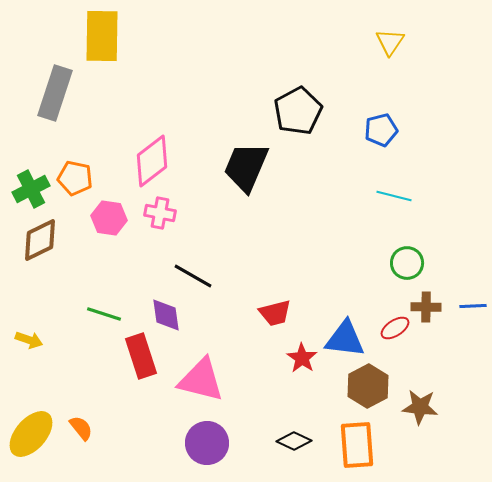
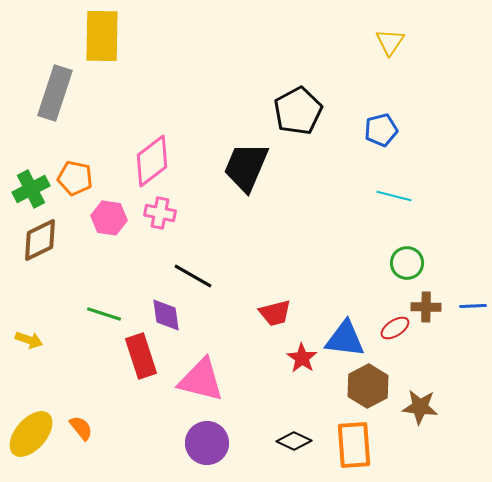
orange rectangle: moved 3 px left
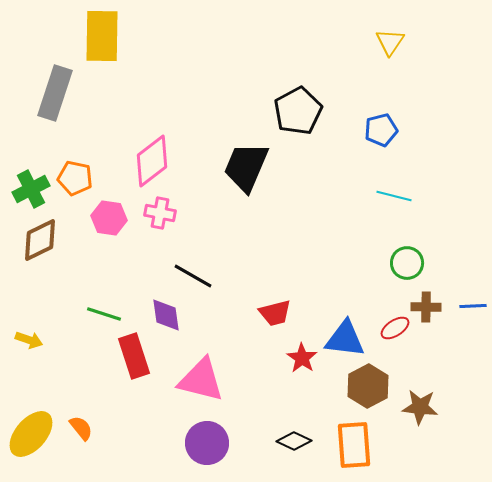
red rectangle: moved 7 px left
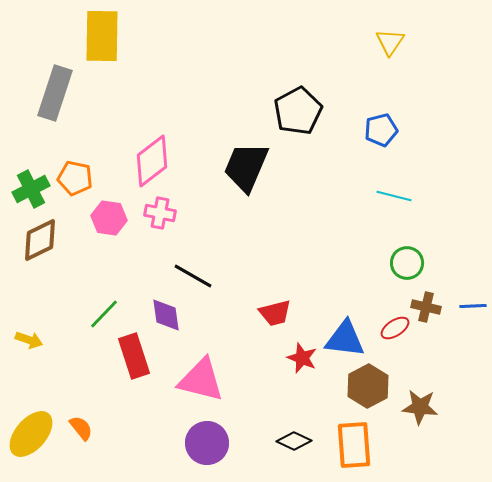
brown cross: rotated 12 degrees clockwise
green line: rotated 64 degrees counterclockwise
red star: rotated 12 degrees counterclockwise
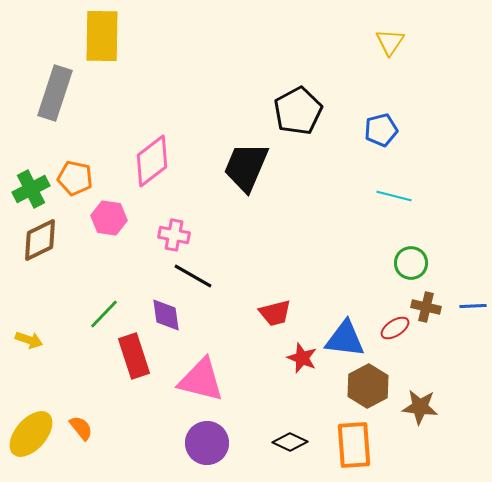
pink cross: moved 14 px right, 22 px down
green circle: moved 4 px right
black diamond: moved 4 px left, 1 px down
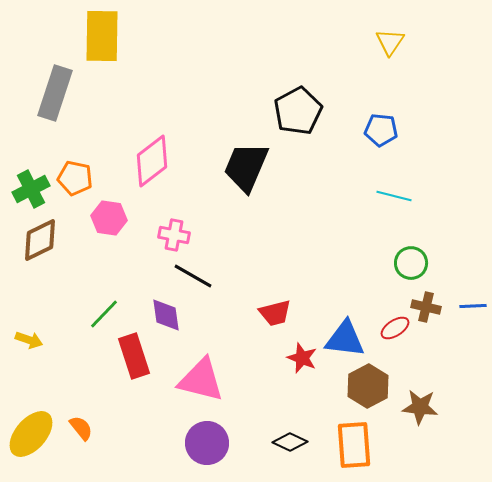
blue pentagon: rotated 20 degrees clockwise
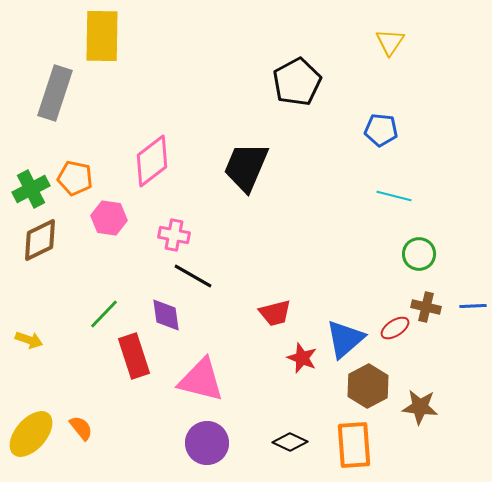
black pentagon: moved 1 px left, 29 px up
green circle: moved 8 px right, 9 px up
blue triangle: rotated 48 degrees counterclockwise
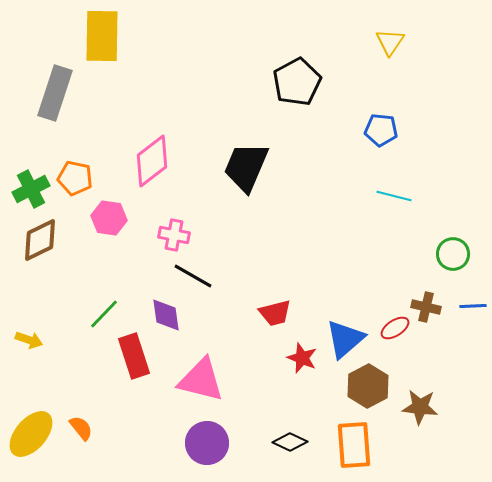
green circle: moved 34 px right
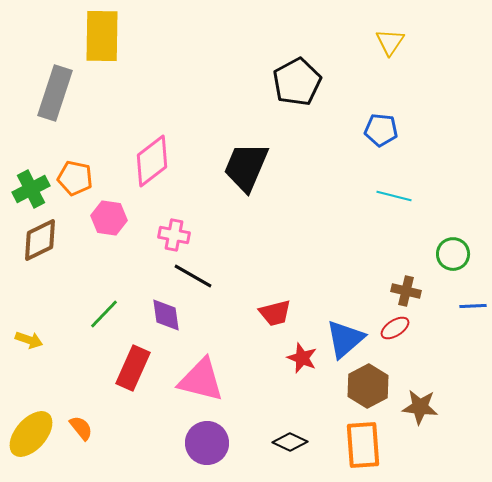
brown cross: moved 20 px left, 16 px up
red rectangle: moved 1 px left, 12 px down; rotated 42 degrees clockwise
orange rectangle: moved 9 px right
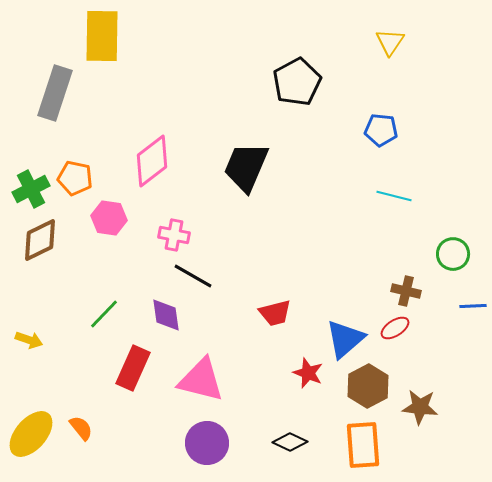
red star: moved 6 px right, 15 px down
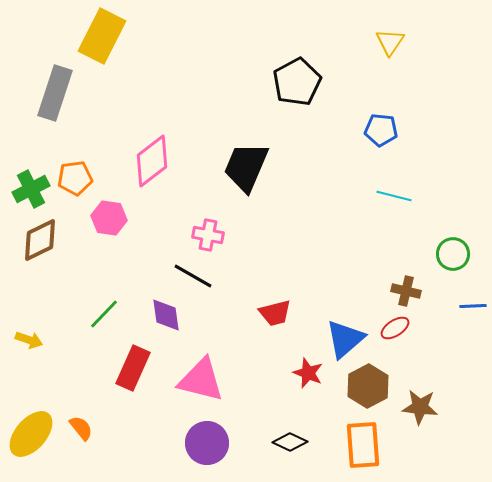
yellow rectangle: rotated 26 degrees clockwise
orange pentagon: rotated 20 degrees counterclockwise
pink cross: moved 34 px right
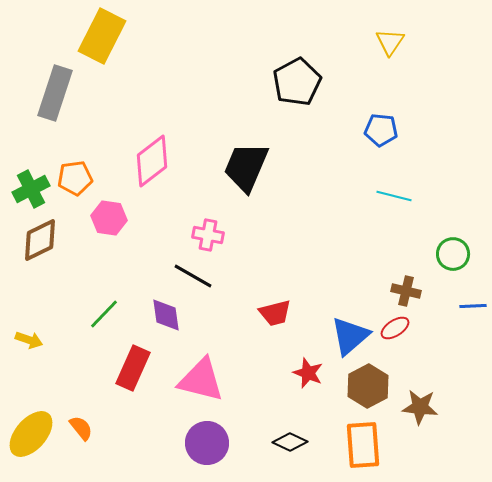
blue triangle: moved 5 px right, 3 px up
